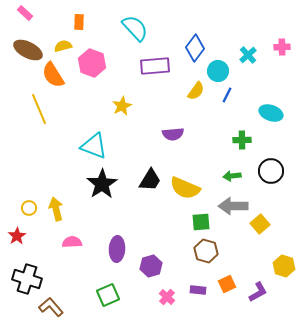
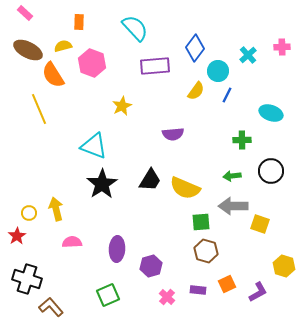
yellow circle at (29, 208): moved 5 px down
yellow square at (260, 224): rotated 30 degrees counterclockwise
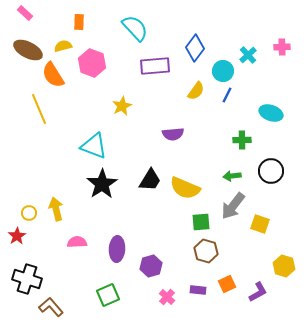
cyan circle at (218, 71): moved 5 px right
gray arrow at (233, 206): rotated 52 degrees counterclockwise
pink semicircle at (72, 242): moved 5 px right
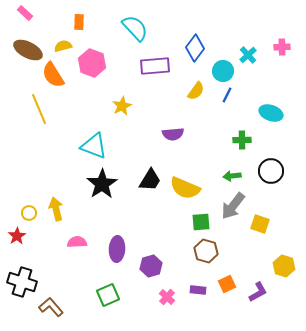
black cross at (27, 279): moved 5 px left, 3 px down
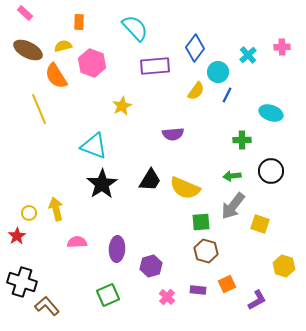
cyan circle at (223, 71): moved 5 px left, 1 px down
orange semicircle at (53, 75): moved 3 px right, 1 px down
purple L-shape at (258, 292): moved 1 px left, 8 px down
brown L-shape at (51, 307): moved 4 px left, 1 px up
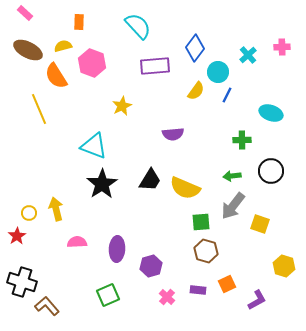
cyan semicircle at (135, 28): moved 3 px right, 2 px up
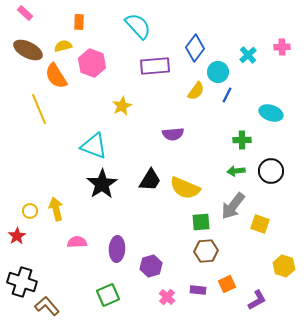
green arrow at (232, 176): moved 4 px right, 5 px up
yellow circle at (29, 213): moved 1 px right, 2 px up
brown hexagon at (206, 251): rotated 20 degrees counterclockwise
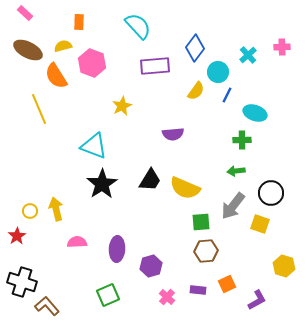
cyan ellipse at (271, 113): moved 16 px left
black circle at (271, 171): moved 22 px down
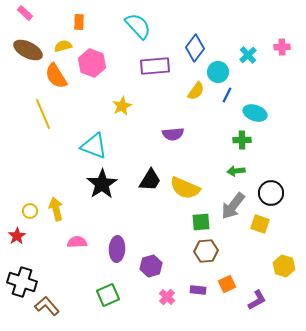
yellow line at (39, 109): moved 4 px right, 5 px down
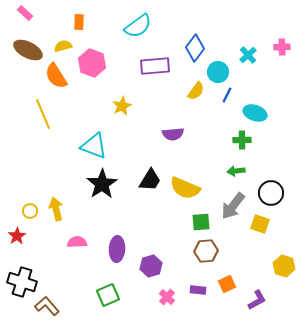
cyan semicircle at (138, 26): rotated 96 degrees clockwise
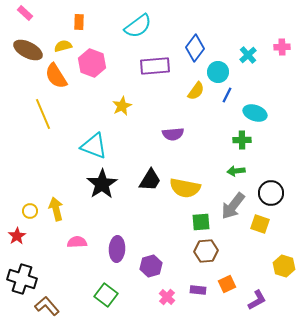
yellow semicircle at (185, 188): rotated 12 degrees counterclockwise
black cross at (22, 282): moved 3 px up
green square at (108, 295): moved 2 px left; rotated 30 degrees counterclockwise
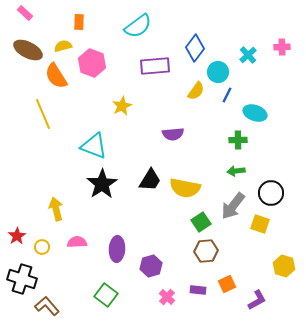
green cross at (242, 140): moved 4 px left
yellow circle at (30, 211): moved 12 px right, 36 px down
green square at (201, 222): rotated 30 degrees counterclockwise
